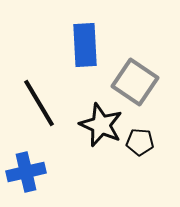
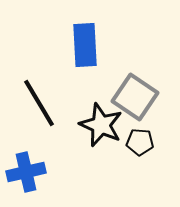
gray square: moved 15 px down
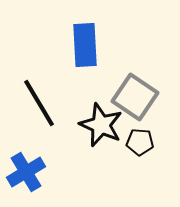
blue cross: rotated 18 degrees counterclockwise
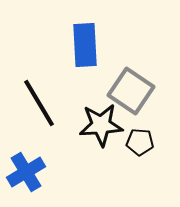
gray square: moved 4 px left, 6 px up
black star: rotated 27 degrees counterclockwise
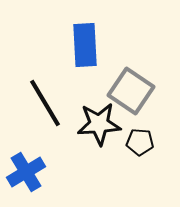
black line: moved 6 px right
black star: moved 2 px left, 1 px up
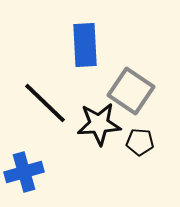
black line: rotated 15 degrees counterclockwise
blue cross: moved 2 px left; rotated 15 degrees clockwise
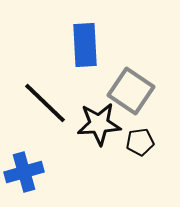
black pentagon: rotated 12 degrees counterclockwise
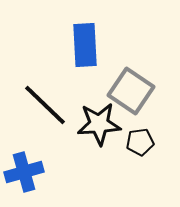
black line: moved 2 px down
